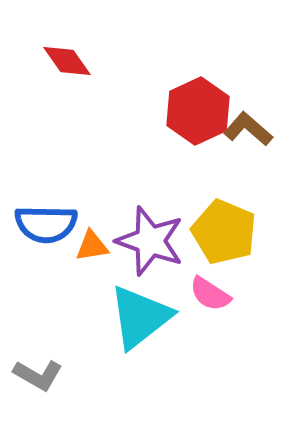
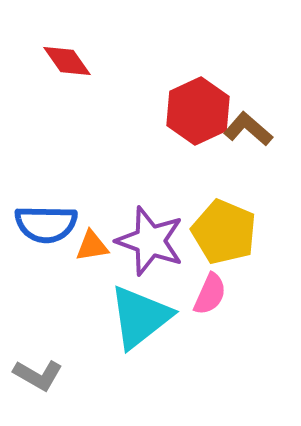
pink semicircle: rotated 99 degrees counterclockwise
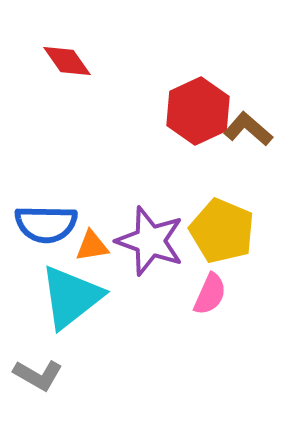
yellow pentagon: moved 2 px left, 1 px up
cyan triangle: moved 69 px left, 20 px up
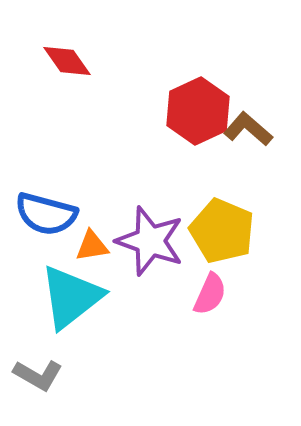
blue semicircle: moved 10 px up; rotated 14 degrees clockwise
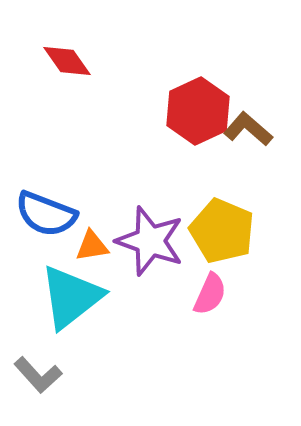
blue semicircle: rotated 6 degrees clockwise
gray L-shape: rotated 18 degrees clockwise
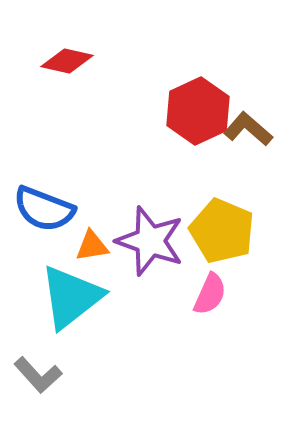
red diamond: rotated 42 degrees counterclockwise
blue semicircle: moved 2 px left, 5 px up
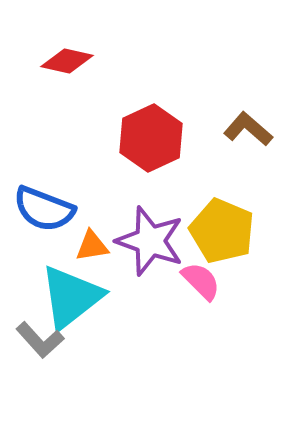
red hexagon: moved 47 px left, 27 px down
pink semicircle: moved 9 px left, 13 px up; rotated 69 degrees counterclockwise
gray L-shape: moved 2 px right, 35 px up
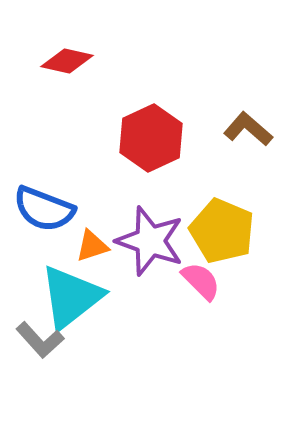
orange triangle: rotated 9 degrees counterclockwise
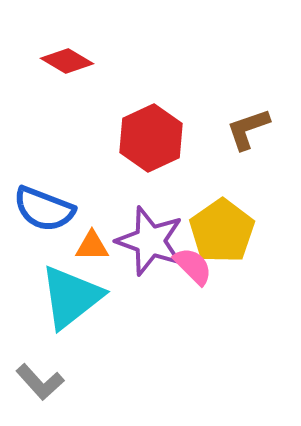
red diamond: rotated 18 degrees clockwise
brown L-shape: rotated 60 degrees counterclockwise
yellow pentagon: rotated 14 degrees clockwise
orange triangle: rotated 18 degrees clockwise
pink semicircle: moved 8 px left, 15 px up
gray L-shape: moved 42 px down
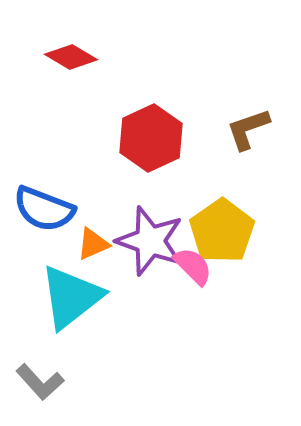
red diamond: moved 4 px right, 4 px up
orange triangle: moved 1 px right, 2 px up; rotated 24 degrees counterclockwise
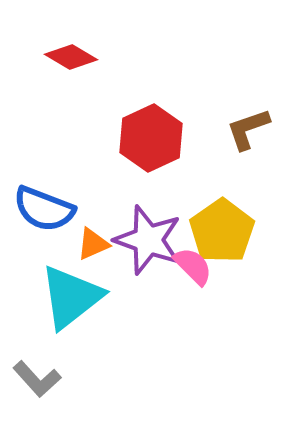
purple star: moved 2 px left, 1 px up
gray L-shape: moved 3 px left, 3 px up
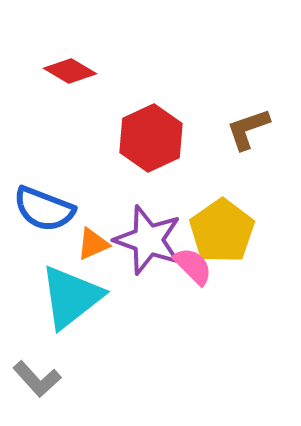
red diamond: moved 1 px left, 14 px down
